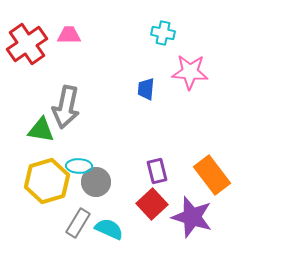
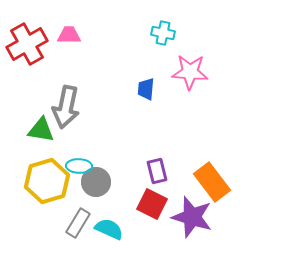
red cross: rotated 6 degrees clockwise
orange rectangle: moved 7 px down
red square: rotated 20 degrees counterclockwise
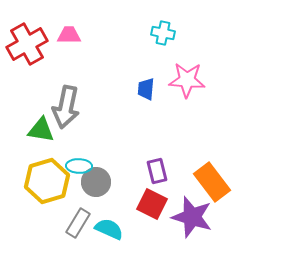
pink star: moved 3 px left, 8 px down
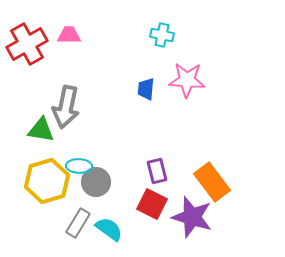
cyan cross: moved 1 px left, 2 px down
cyan semicircle: rotated 12 degrees clockwise
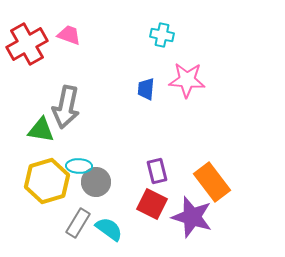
pink trapezoid: rotated 20 degrees clockwise
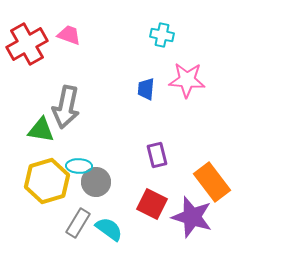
purple rectangle: moved 16 px up
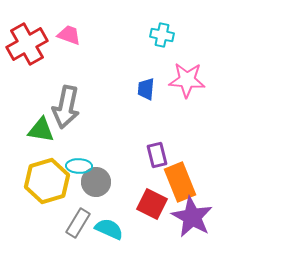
orange rectangle: moved 32 px left; rotated 15 degrees clockwise
purple star: rotated 12 degrees clockwise
cyan semicircle: rotated 12 degrees counterclockwise
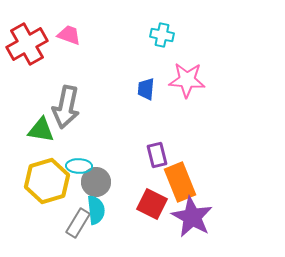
cyan semicircle: moved 13 px left, 19 px up; rotated 60 degrees clockwise
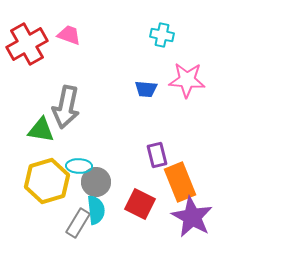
blue trapezoid: rotated 90 degrees counterclockwise
red square: moved 12 px left
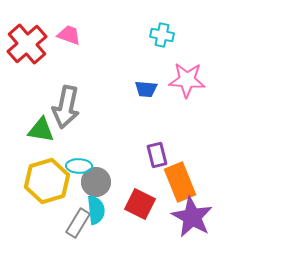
red cross: rotated 12 degrees counterclockwise
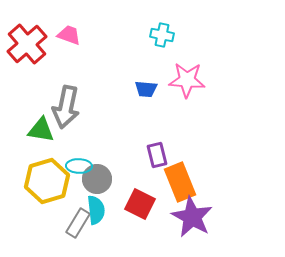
gray circle: moved 1 px right, 3 px up
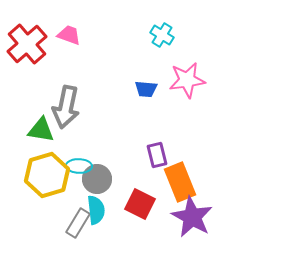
cyan cross: rotated 20 degrees clockwise
pink star: rotated 12 degrees counterclockwise
yellow hexagon: moved 6 px up
